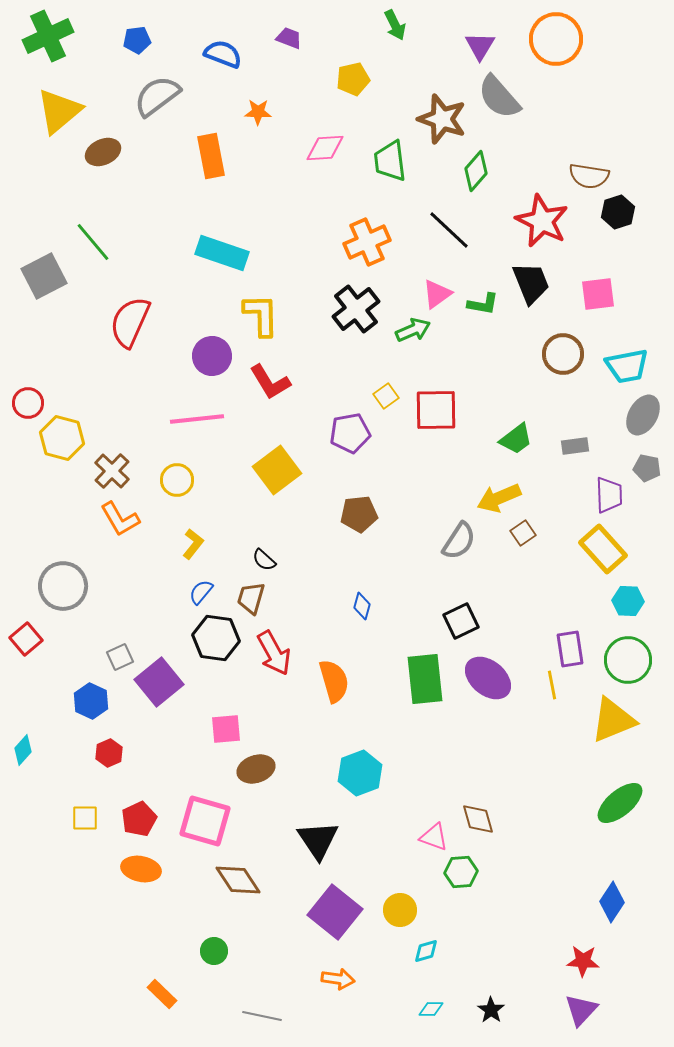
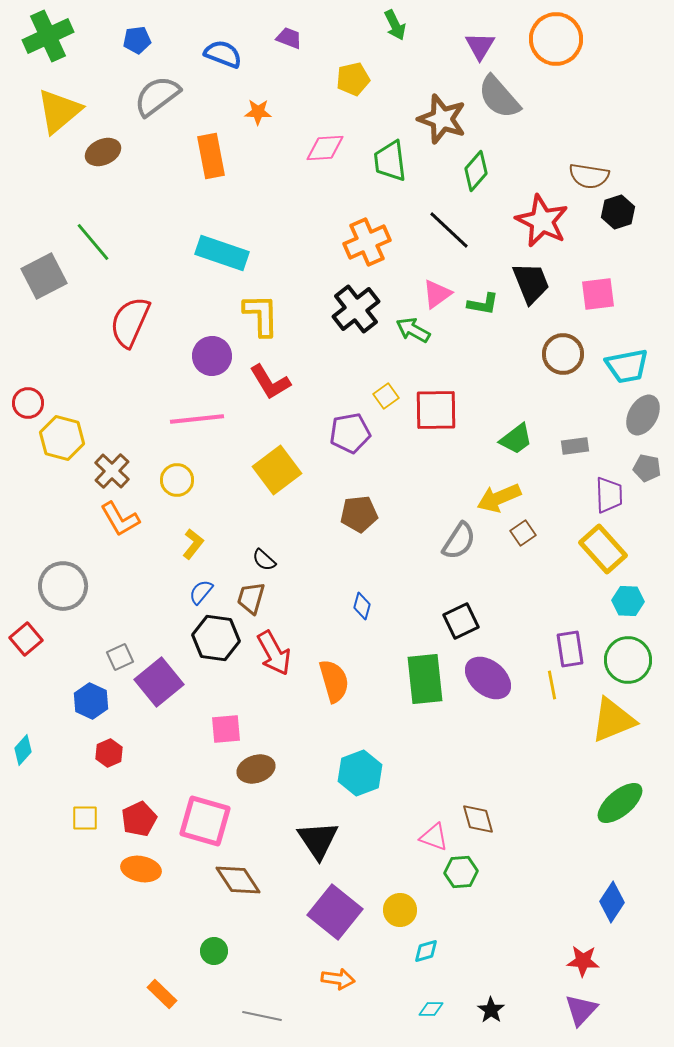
green arrow at (413, 330): rotated 128 degrees counterclockwise
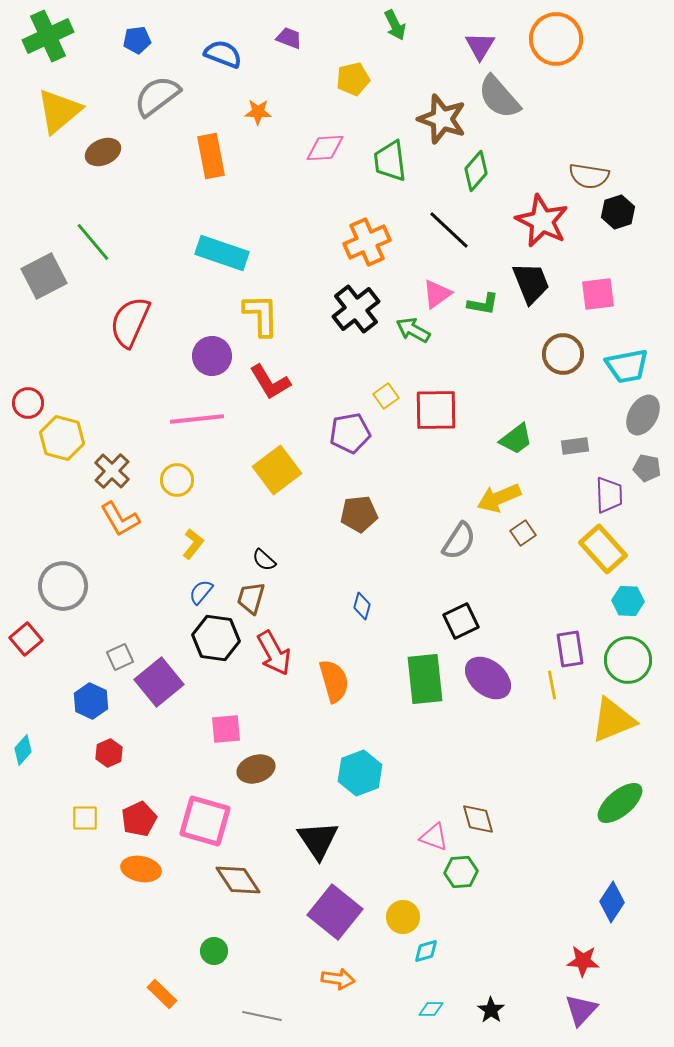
yellow circle at (400, 910): moved 3 px right, 7 px down
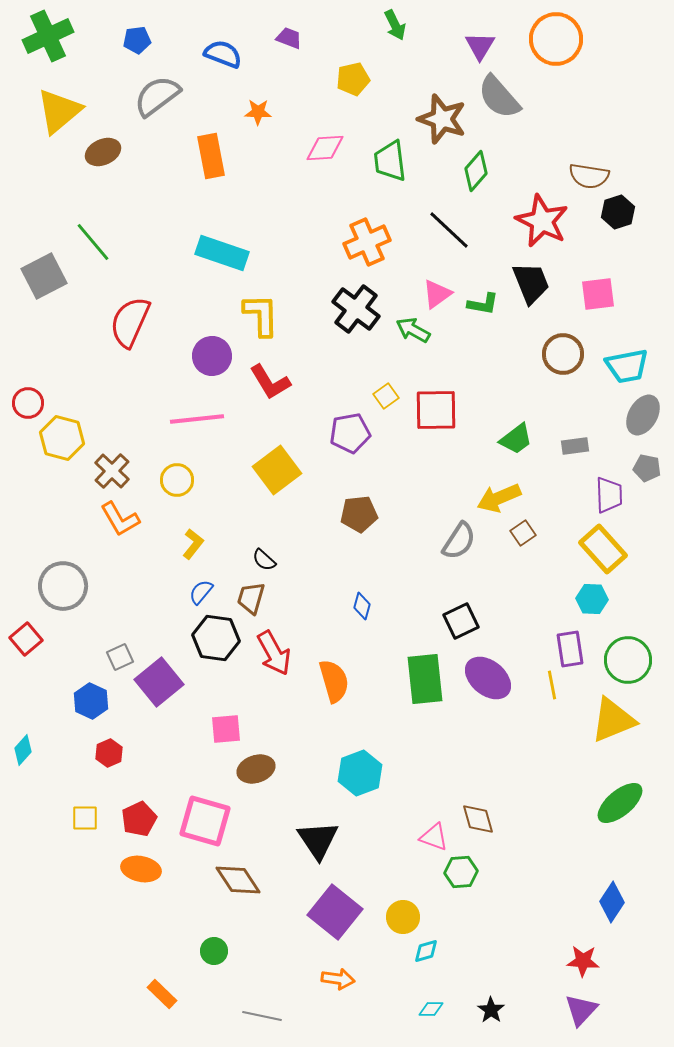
black cross at (356, 309): rotated 15 degrees counterclockwise
cyan hexagon at (628, 601): moved 36 px left, 2 px up
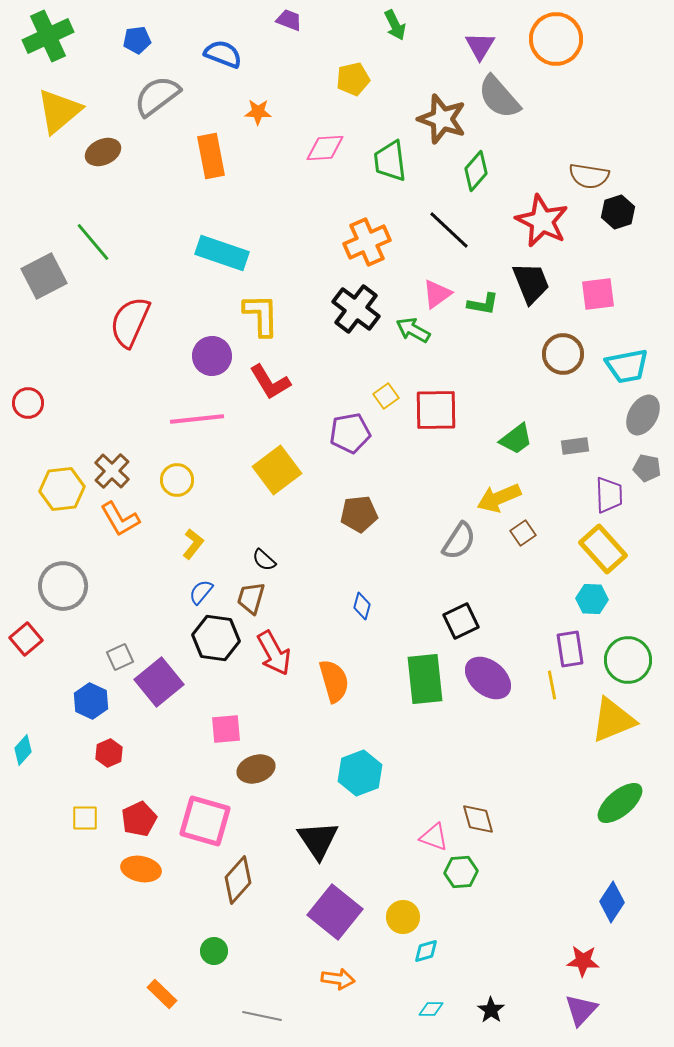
purple trapezoid at (289, 38): moved 18 px up
yellow hexagon at (62, 438): moved 51 px down; rotated 21 degrees counterclockwise
brown diamond at (238, 880): rotated 75 degrees clockwise
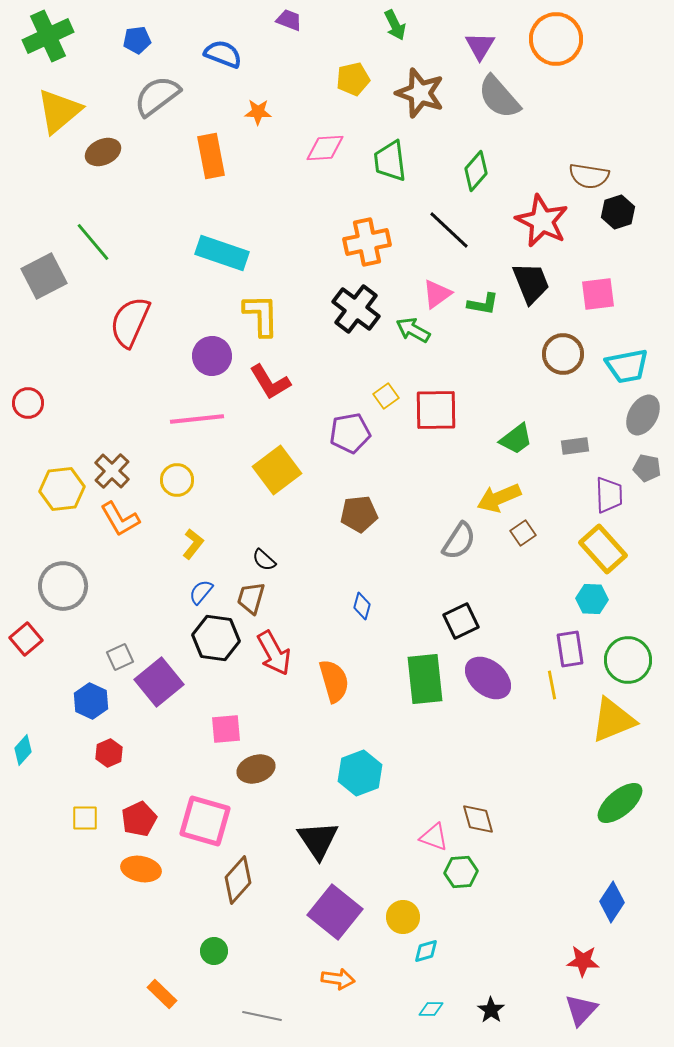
brown star at (442, 119): moved 22 px left, 26 px up
orange cross at (367, 242): rotated 12 degrees clockwise
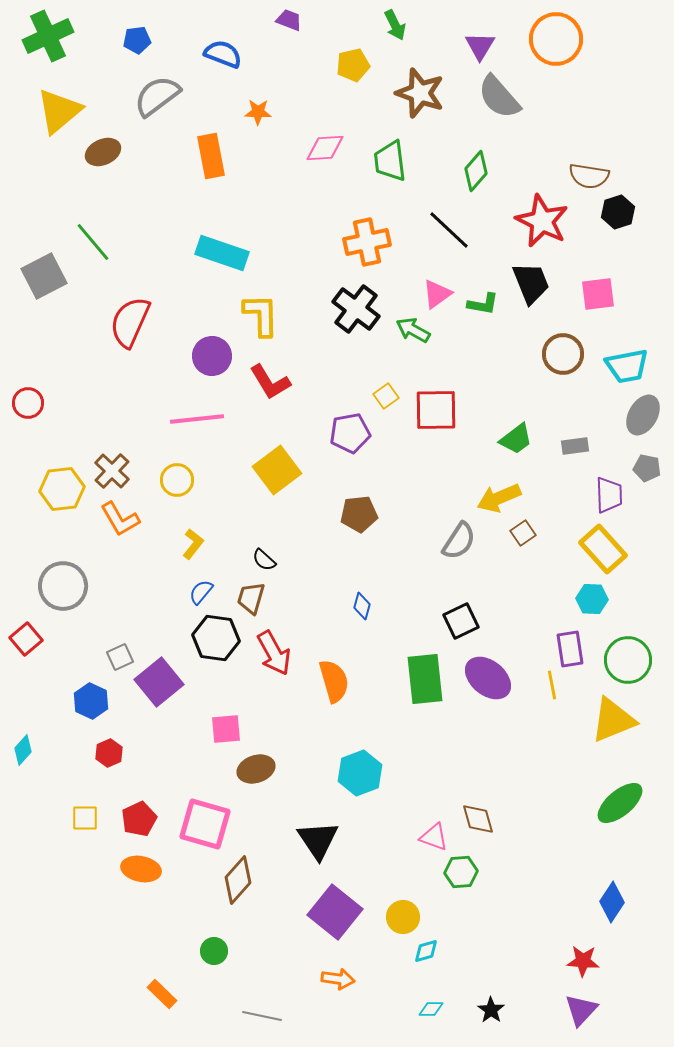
yellow pentagon at (353, 79): moved 14 px up
pink square at (205, 821): moved 3 px down
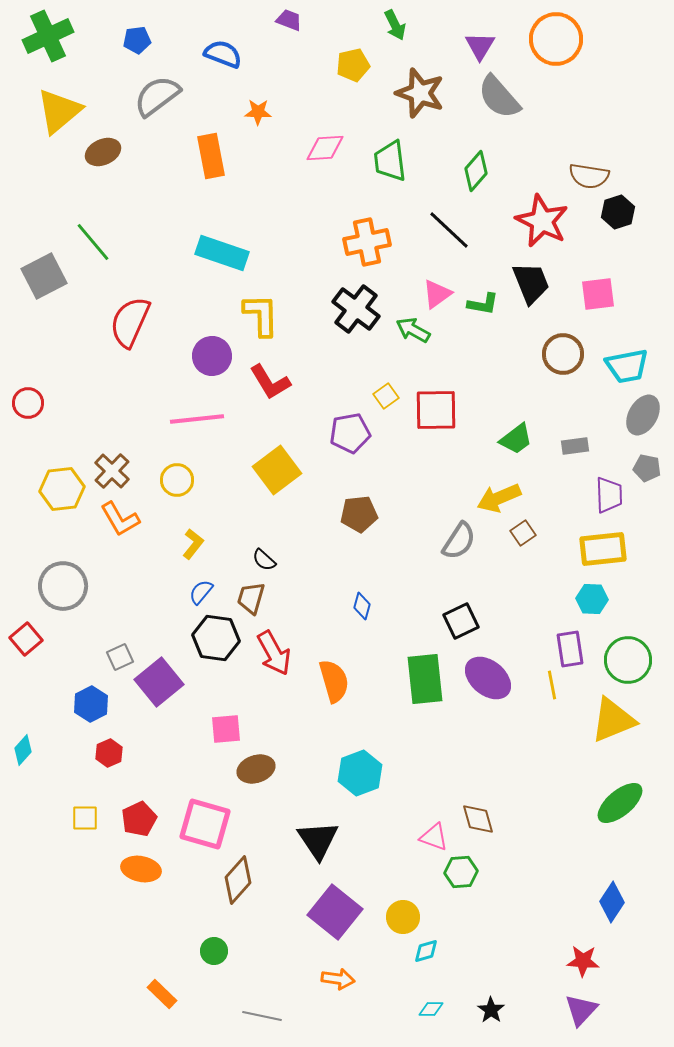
yellow rectangle at (603, 549): rotated 54 degrees counterclockwise
blue hexagon at (91, 701): moved 3 px down; rotated 8 degrees clockwise
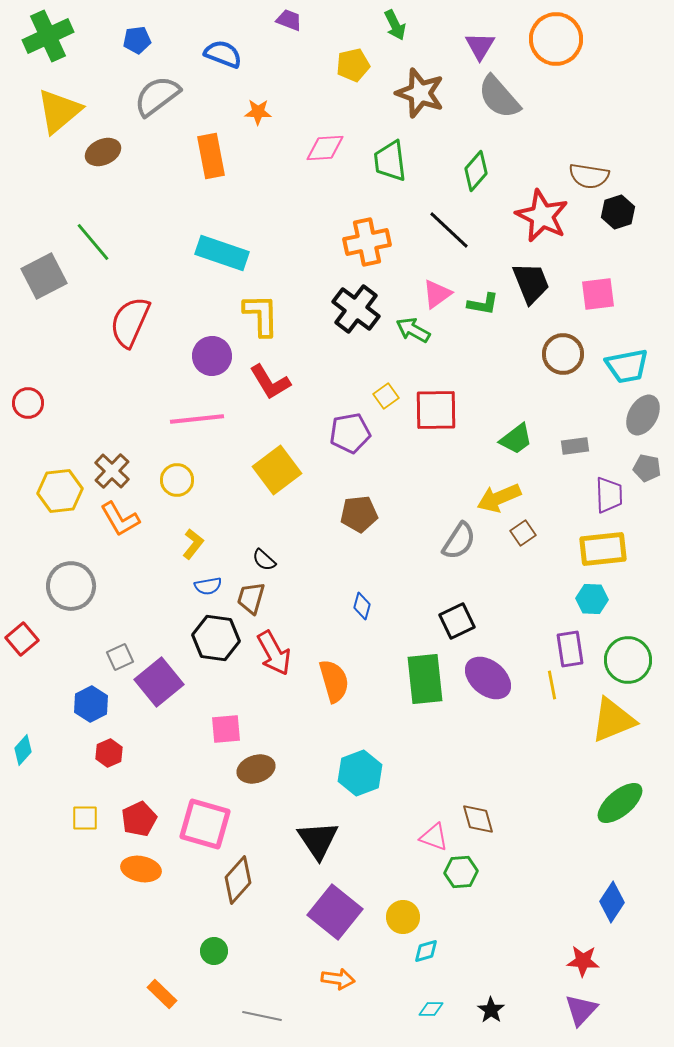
red star at (542, 221): moved 5 px up
yellow hexagon at (62, 489): moved 2 px left, 2 px down
gray circle at (63, 586): moved 8 px right
blue semicircle at (201, 592): moved 7 px right, 6 px up; rotated 140 degrees counterclockwise
black square at (461, 621): moved 4 px left
red square at (26, 639): moved 4 px left
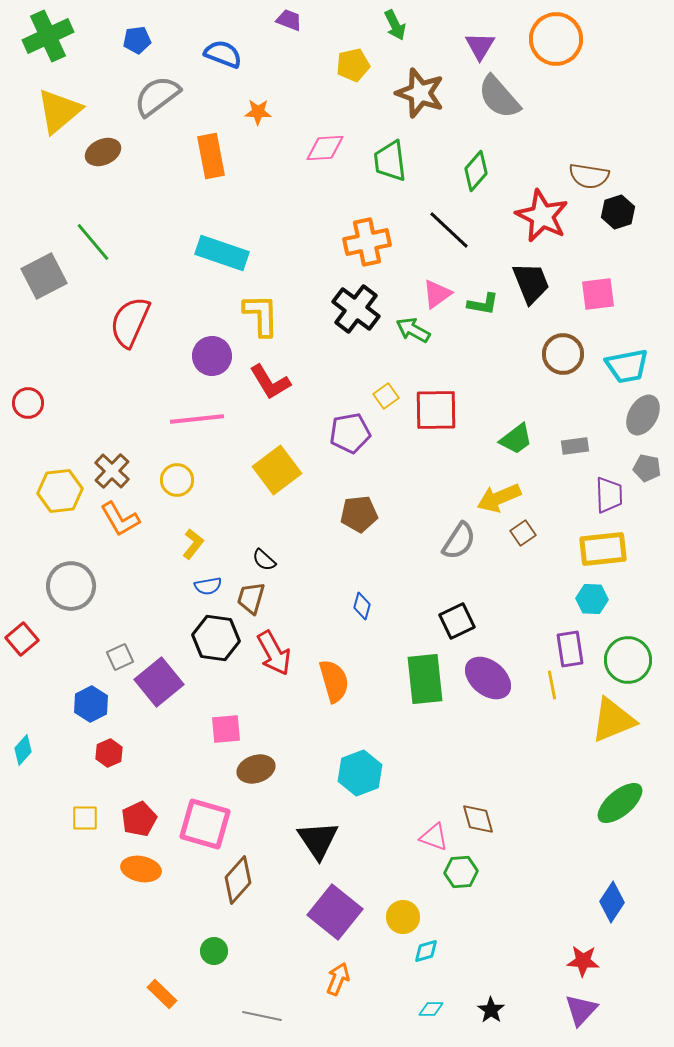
orange arrow at (338, 979): rotated 76 degrees counterclockwise
